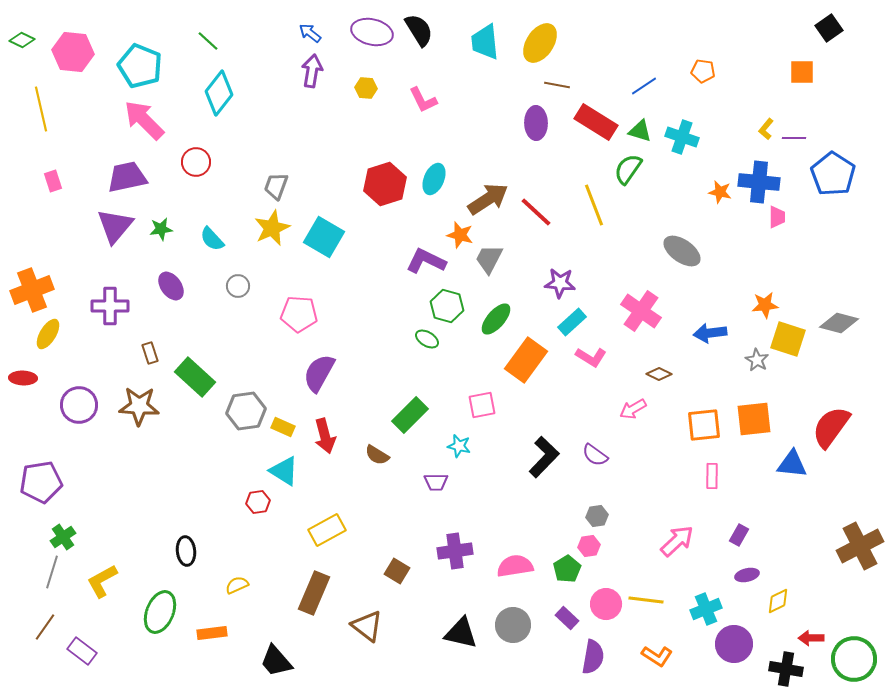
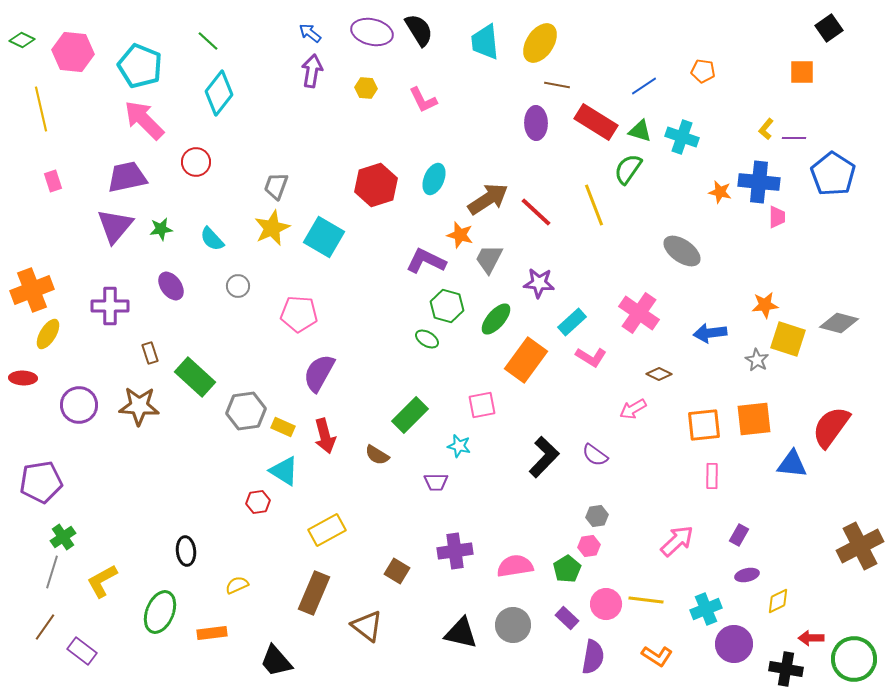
red hexagon at (385, 184): moved 9 px left, 1 px down
purple star at (560, 283): moved 21 px left
pink cross at (641, 311): moved 2 px left, 2 px down
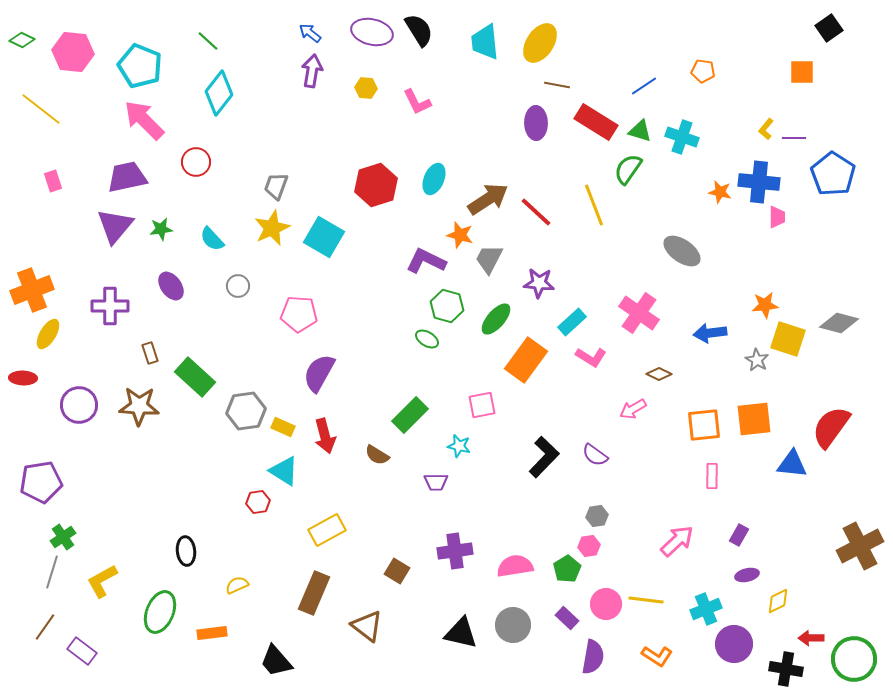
pink L-shape at (423, 100): moved 6 px left, 2 px down
yellow line at (41, 109): rotated 39 degrees counterclockwise
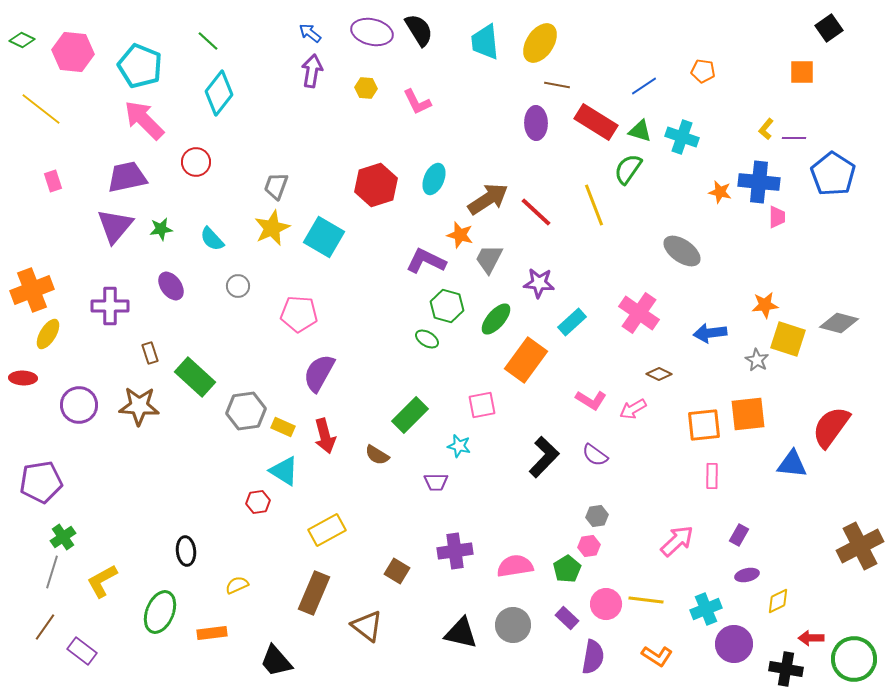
pink L-shape at (591, 357): moved 43 px down
orange square at (754, 419): moved 6 px left, 5 px up
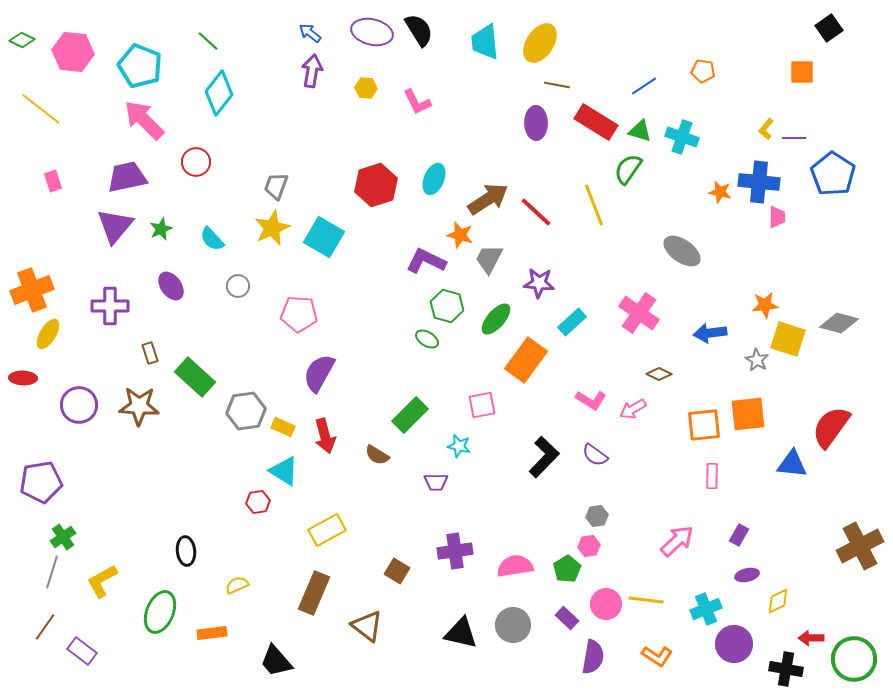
green star at (161, 229): rotated 15 degrees counterclockwise
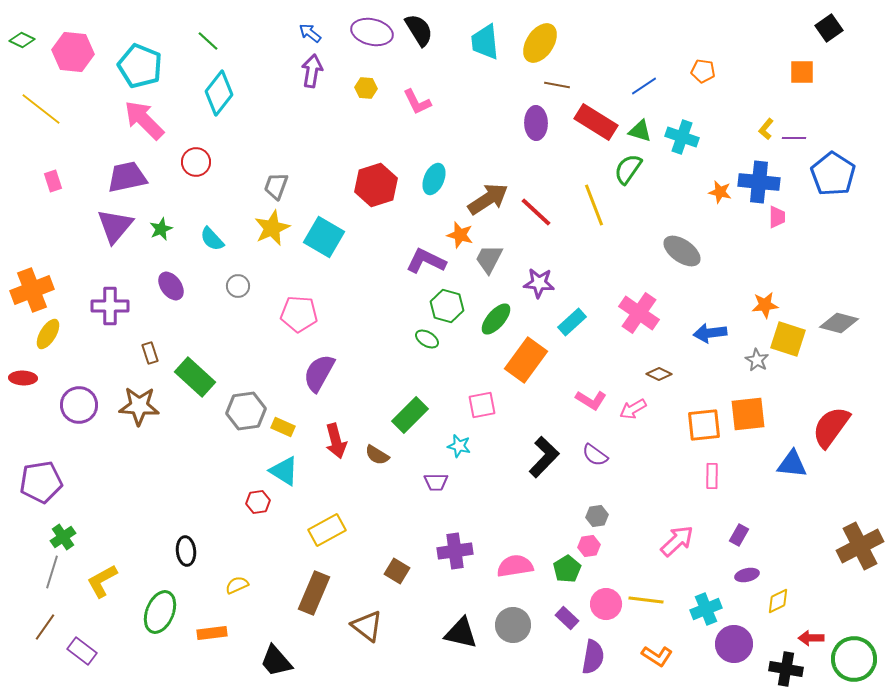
red arrow at (325, 436): moved 11 px right, 5 px down
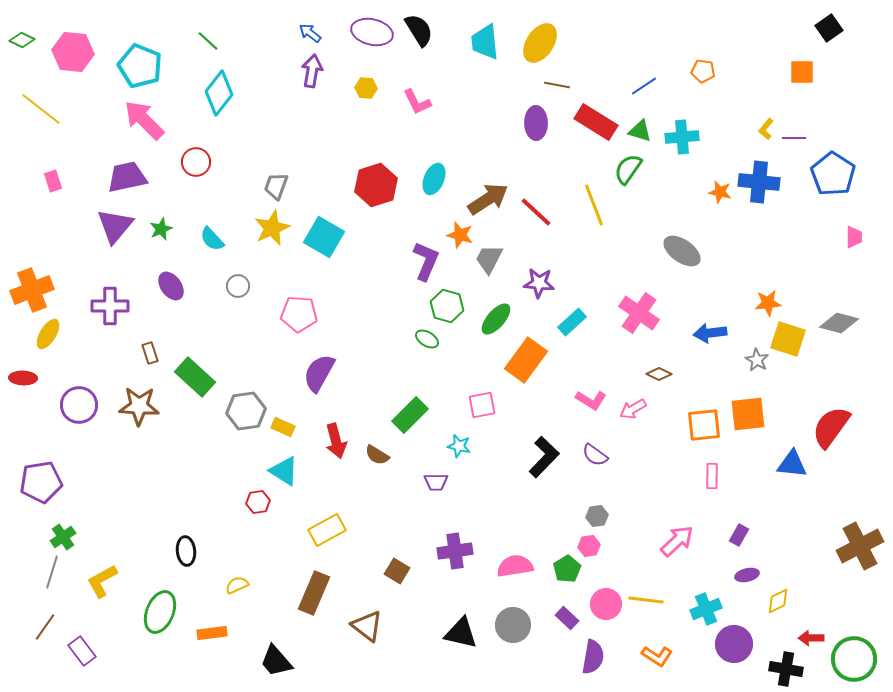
cyan cross at (682, 137): rotated 24 degrees counterclockwise
pink trapezoid at (777, 217): moved 77 px right, 20 px down
purple L-shape at (426, 261): rotated 87 degrees clockwise
orange star at (765, 305): moved 3 px right, 2 px up
purple rectangle at (82, 651): rotated 16 degrees clockwise
